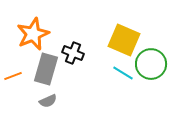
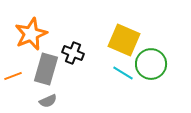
orange star: moved 2 px left
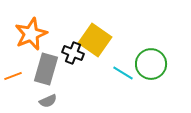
yellow square: moved 29 px left; rotated 12 degrees clockwise
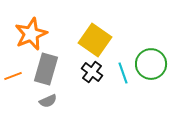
black cross: moved 19 px right, 19 px down; rotated 15 degrees clockwise
cyan line: rotated 40 degrees clockwise
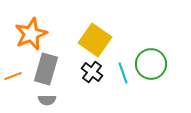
gray semicircle: moved 1 px left, 1 px up; rotated 24 degrees clockwise
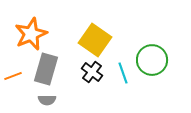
green circle: moved 1 px right, 4 px up
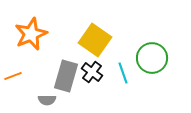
green circle: moved 2 px up
gray rectangle: moved 20 px right, 7 px down
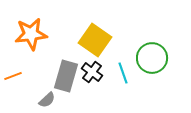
orange star: rotated 16 degrees clockwise
gray semicircle: rotated 42 degrees counterclockwise
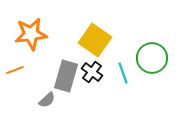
orange line: moved 2 px right, 6 px up
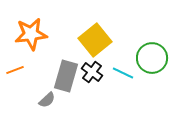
yellow square: rotated 16 degrees clockwise
cyan line: rotated 45 degrees counterclockwise
